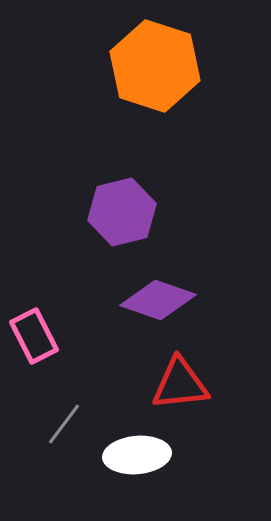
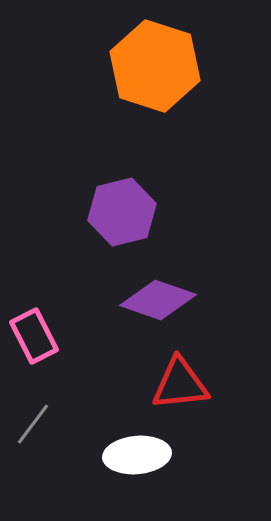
gray line: moved 31 px left
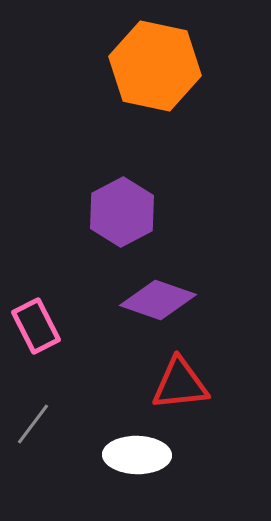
orange hexagon: rotated 6 degrees counterclockwise
purple hexagon: rotated 14 degrees counterclockwise
pink rectangle: moved 2 px right, 10 px up
white ellipse: rotated 6 degrees clockwise
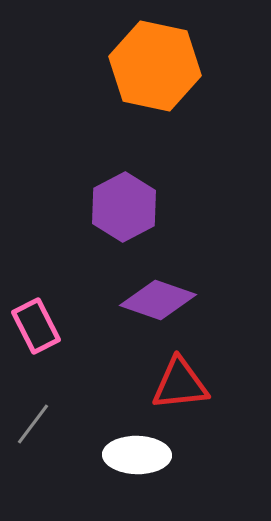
purple hexagon: moved 2 px right, 5 px up
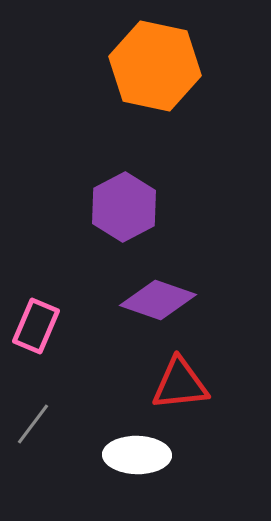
pink rectangle: rotated 50 degrees clockwise
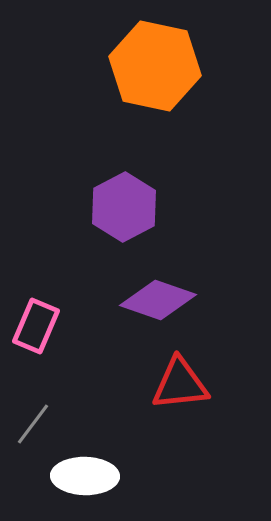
white ellipse: moved 52 px left, 21 px down
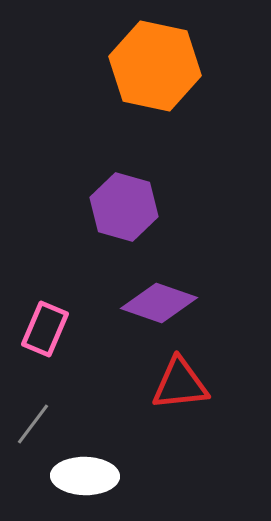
purple hexagon: rotated 16 degrees counterclockwise
purple diamond: moved 1 px right, 3 px down
pink rectangle: moved 9 px right, 3 px down
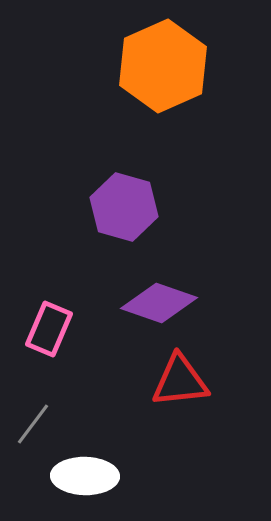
orange hexagon: moved 8 px right; rotated 24 degrees clockwise
pink rectangle: moved 4 px right
red triangle: moved 3 px up
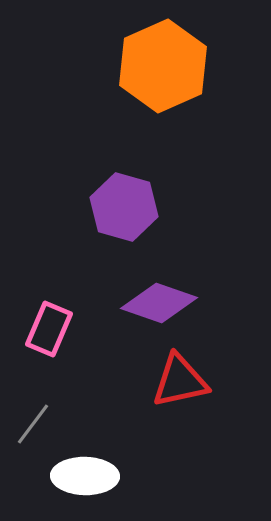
red triangle: rotated 6 degrees counterclockwise
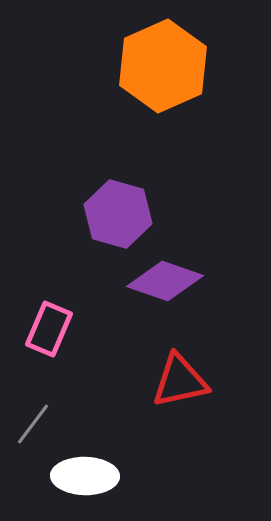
purple hexagon: moved 6 px left, 7 px down
purple diamond: moved 6 px right, 22 px up
